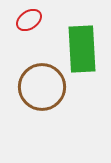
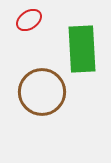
brown circle: moved 5 px down
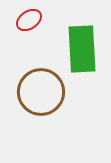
brown circle: moved 1 px left
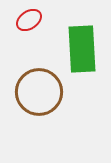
brown circle: moved 2 px left
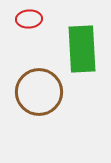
red ellipse: moved 1 px up; rotated 30 degrees clockwise
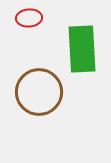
red ellipse: moved 1 px up
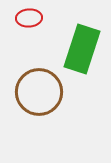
green rectangle: rotated 21 degrees clockwise
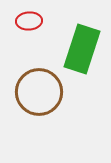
red ellipse: moved 3 px down
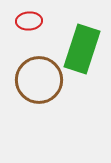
brown circle: moved 12 px up
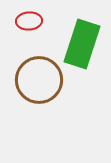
green rectangle: moved 5 px up
